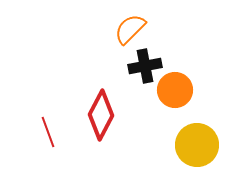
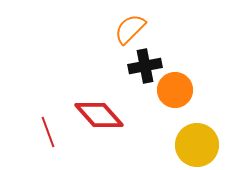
red diamond: moved 2 px left; rotated 69 degrees counterclockwise
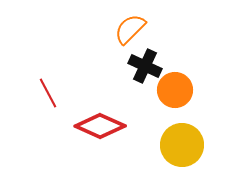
black cross: rotated 36 degrees clockwise
red diamond: moved 1 px right, 11 px down; rotated 24 degrees counterclockwise
red line: moved 39 px up; rotated 8 degrees counterclockwise
yellow circle: moved 15 px left
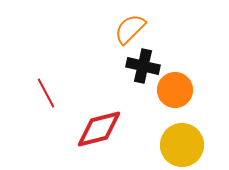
black cross: moved 2 px left; rotated 12 degrees counterclockwise
red line: moved 2 px left
red diamond: moved 1 px left, 3 px down; rotated 39 degrees counterclockwise
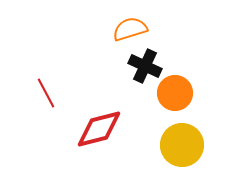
orange semicircle: rotated 28 degrees clockwise
black cross: moved 2 px right; rotated 12 degrees clockwise
orange circle: moved 3 px down
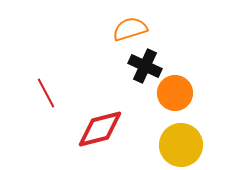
red diamond: moved 1 px right
yellow circle: moved 1 px left
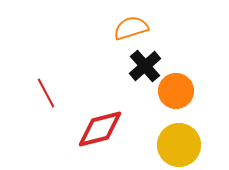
orange semicircle: moved 1 px right, 1 px up
black cross: rotated 24 degrees clockwise
orange circle: moved 1 px right, 2 px up
yellow circle: moved 2 px left
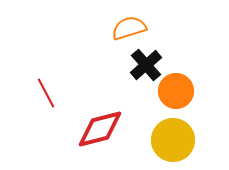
orange semicircle: moved 2 px left
black cross: moved 1 px right, 1 px up
yellow circle: moved 6 px left, 5 px up
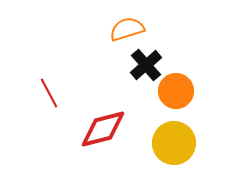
orange semicircle: moved 2 px left, 1 px down
red line: moved 3 px right
red diamond: moved 3 px right
yellow circle: moved 1 px right, 3 px down
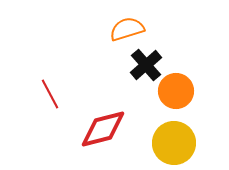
red line: moved 1 px right, 1 px down
